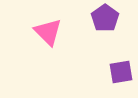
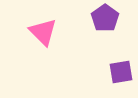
pink triangle: moved 5 px left
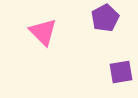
purple pentagon: rotated 8 degrees clockwise
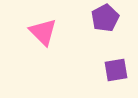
purple square: moved 5 px left, 2 px up
